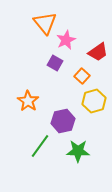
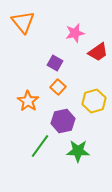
orange triangle: moved 22 px left, 1 px up
pink star: moved 9 px right, 7 px up; rotated 12 degrees clockwise
orange square: moved 24 px left, 11 px down
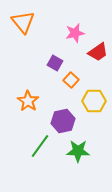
orange square: moved 13 px right, 7 px up
yellow hexagon: rotated 15 degrees clockwise
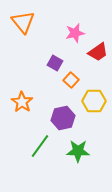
orange star: moved 6 px left, 1 px down
purple hexagon: moved 3 px up
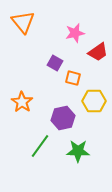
orange square: moved 2 px right, 2 px up; rotated 28 degrees counterclockwise
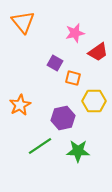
orange star: moved 2 px left, 3 px down; rotated 10 degrees clockwise
green line: rotated 20 degrees clockwise
